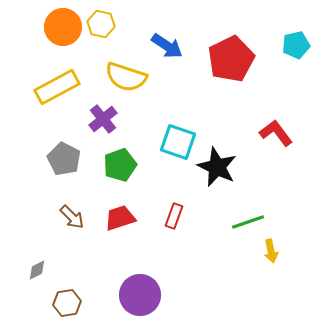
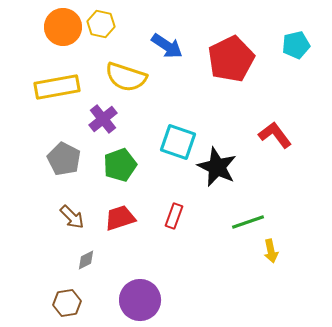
yellow rectangle: rotated 18 degrees clockwise
red L-shape: moved 1 px left, 2 px down
gray diamond: moved 49 px right, 10 px up
purple circle: moved 5 px down
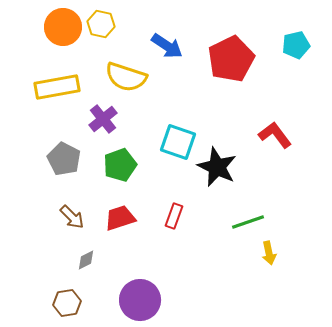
yellow arrow: moved 2 px left, 2 px down
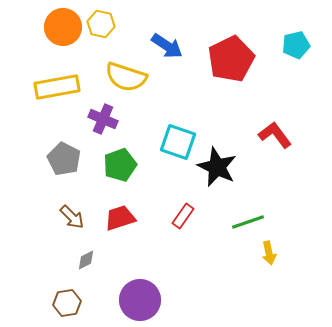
purple cross: rotated 28 degrees counterclockwise
red rectangle: moved 9 px right; rotated 15 degrees clockwise
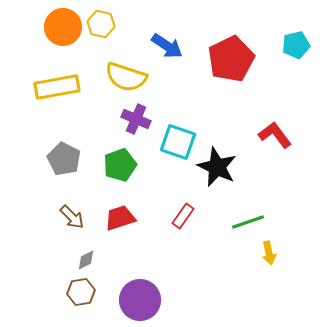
purple cross: moved 33 px right
brown hexagon: moved 14 px right, 11 px up
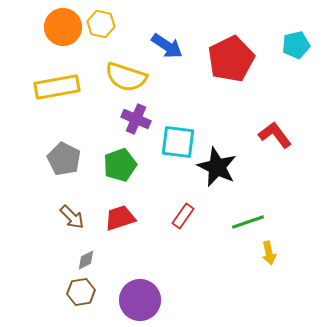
cyan square: rotated 12 degrees counterclockwise
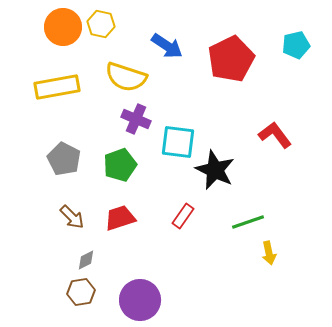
black star: moved 2 px left, 3 px down
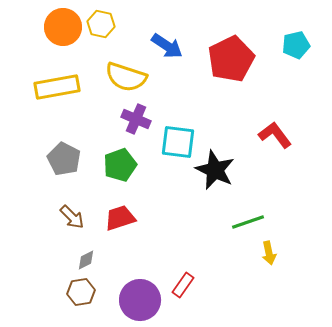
red rectangle: moved 69 px down
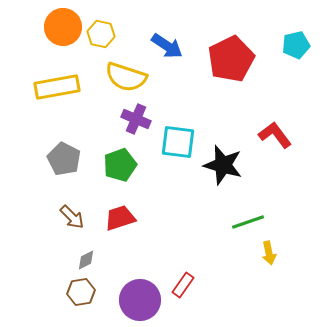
yellow hexagon: moved 10 px down
black star: moved 8 px right, 5 px up; rotated 9 degrees counterclockwise
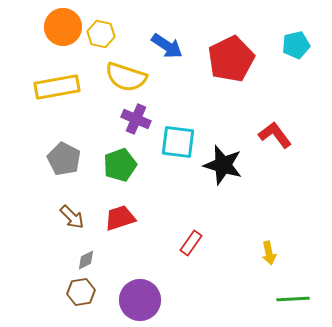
green line: moved 45 px right, 77 px down; rotated 16 degrees clockwise
red rectangle: moved 8 px right, 42 px up
